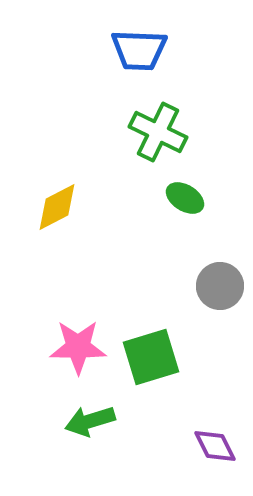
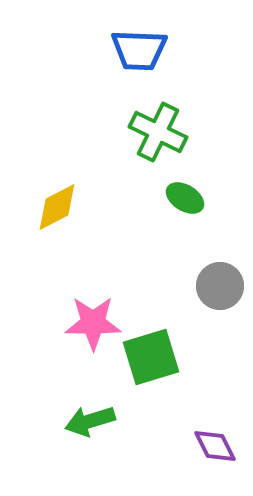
pink star: moved 15 px right, 24 px up
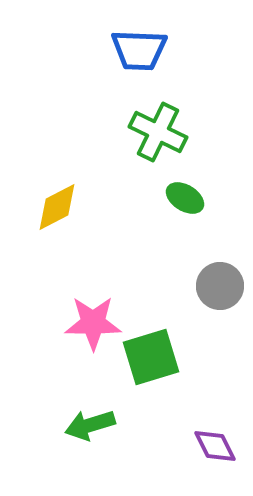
green arrow: moved 4 px down
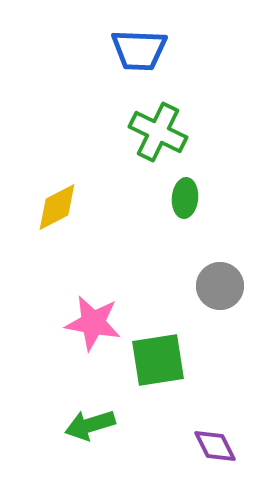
green ellipse: rotated 63 degrees clockwise
pink star: rotated 10 degrees clockwise
green square: moved 7 px right, 3 px down; rotated 8 degrees clockwise
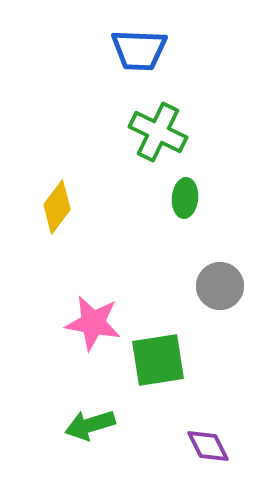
yellow diamond: rotated 26 degrees counterclockwise
purple diamond: moved 7 px left
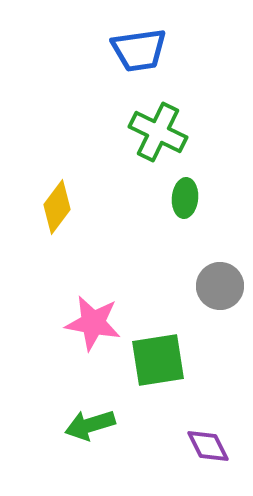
blue trapezoid: rotated 10 degrees counterclockwise
